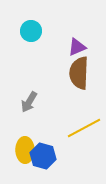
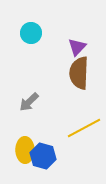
cyan circle: moved 2 px down
purple triangle: rotated 24 degrees counterclockwise
gray arrow: rotated 15 degrees clockwise
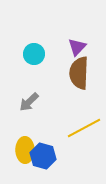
cyan circle: moved 3 px right, 21 px down
